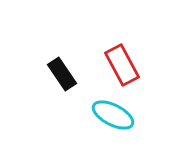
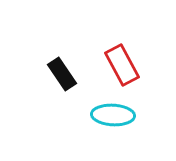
cyan ellipse: rotated 24 degrees counterclockwise
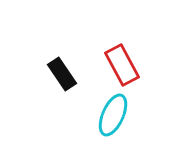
cyan ellipse: rotated 69 degrees counterclockwise
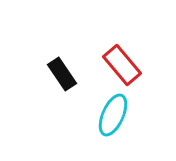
red rectangle: rotated 12 degrees counterclockwise
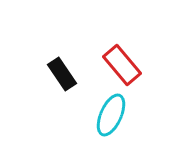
cyan ellipse: moved 2 px left
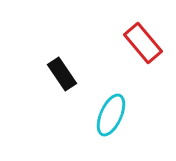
red rectangle: moved 21 px right, 22 px up
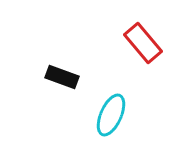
black rectangle: moved 3 px down; rotated 36 degrees counterclockwise
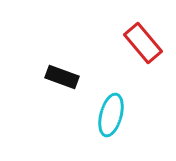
cyan ellipse: rotated 9 degrees counterclockwise
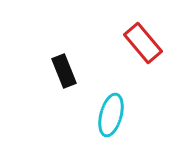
black rectangle: moved 2 px right, 6 px up; rotated 48 degrees clockwise
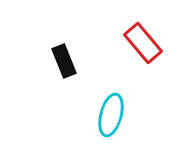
black rectangle: moved 10 px up
